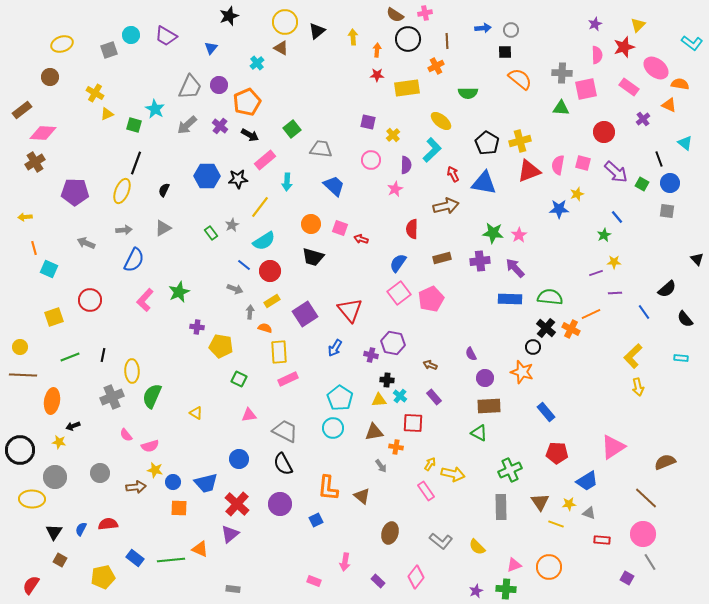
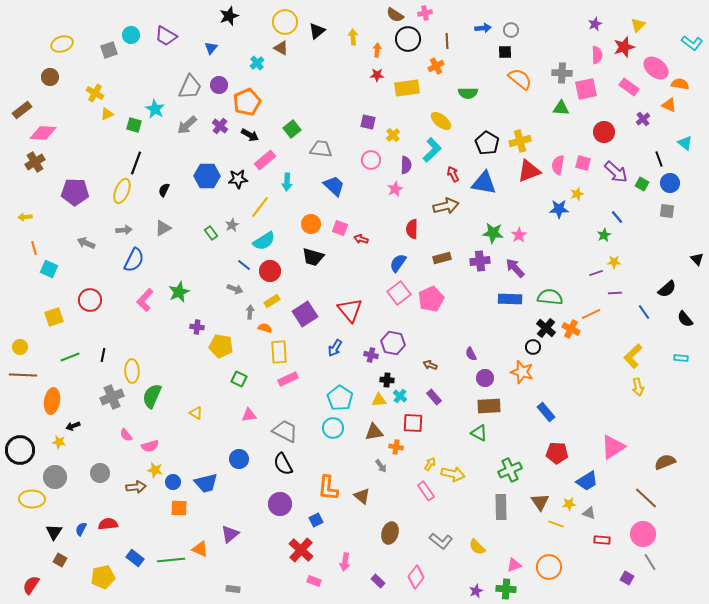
red cross at (237, 504): moved 64 px right, 46 px down
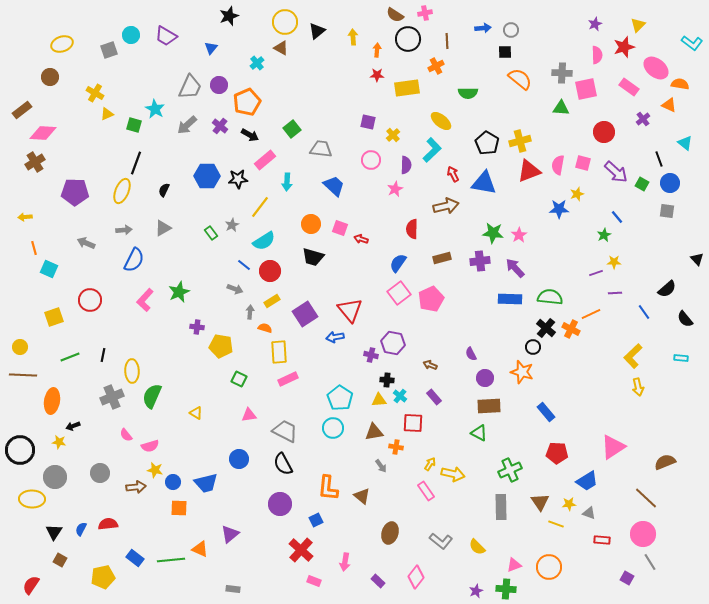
blue arrow at (335, 348): moved 11 px up; rotated 48 degrees clockwise
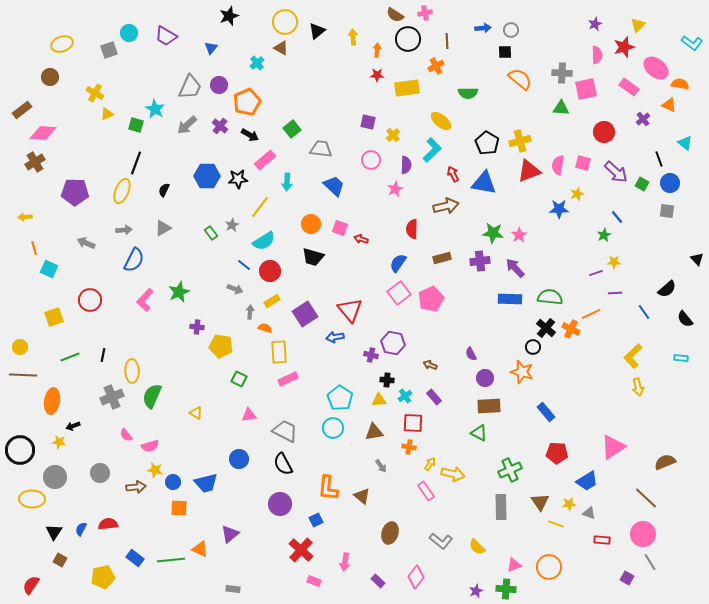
cyan circle at (131, 35): moved 2 px left, 2 px up
green square at (134, 125): moved 2 px right
cyan cross at (400, 396): moved 5 px right; rotated 16 degrees clockwise
orange cross at (396, 447): moved 13 px right
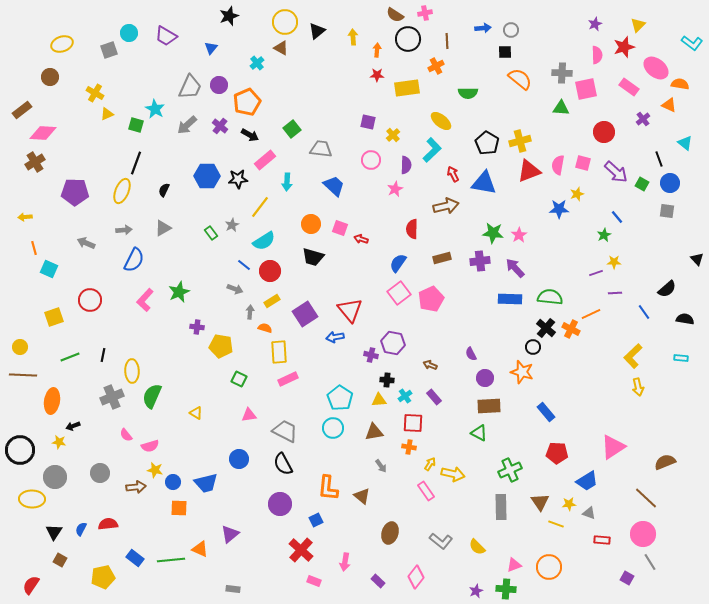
black semicircle at (685, 319): rotated 138 degrees clockwise
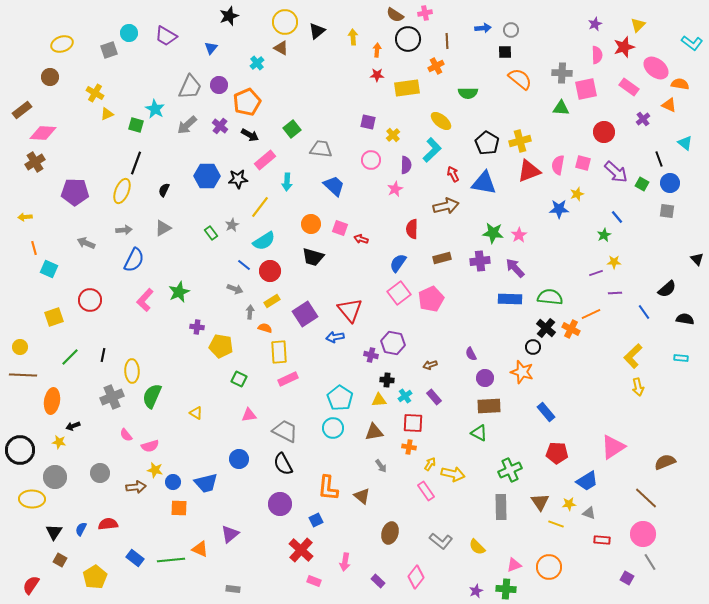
green line at (70, 357): rotated 24 degrees counterclockwise
brown arrow at (430, 365): rotated 40 degrees counterclockwise
yellow pentagon at (103, 577): moved 8 px left; rotated 20 degrees counterclockwise
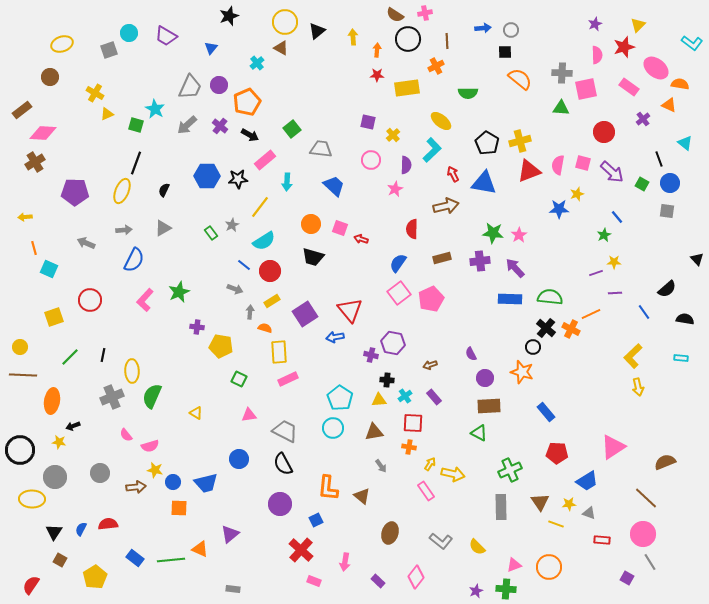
purple arrow at (616, 172): moved 4 px left
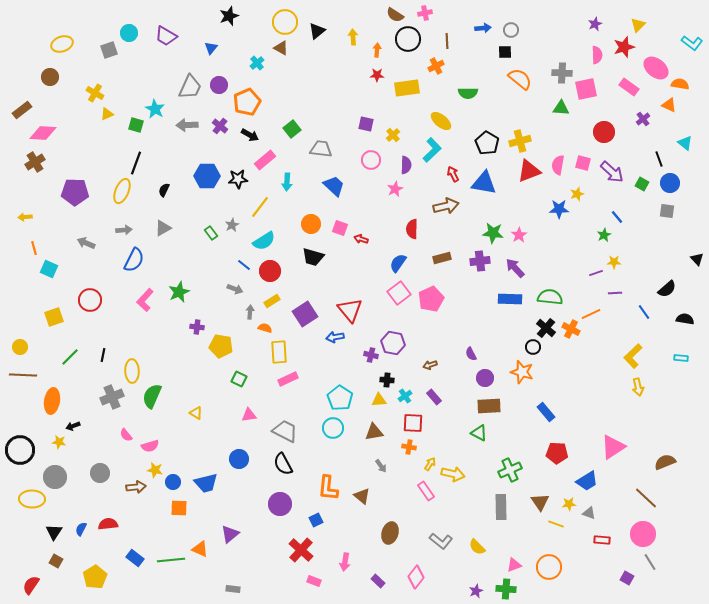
purple square at (368, 122): moved 2 px left, 2 px down
gray arrow at (187, 125): rotated 40 degrees clockwise
brown square at (60, 560): moved 4 px left, 1 px down
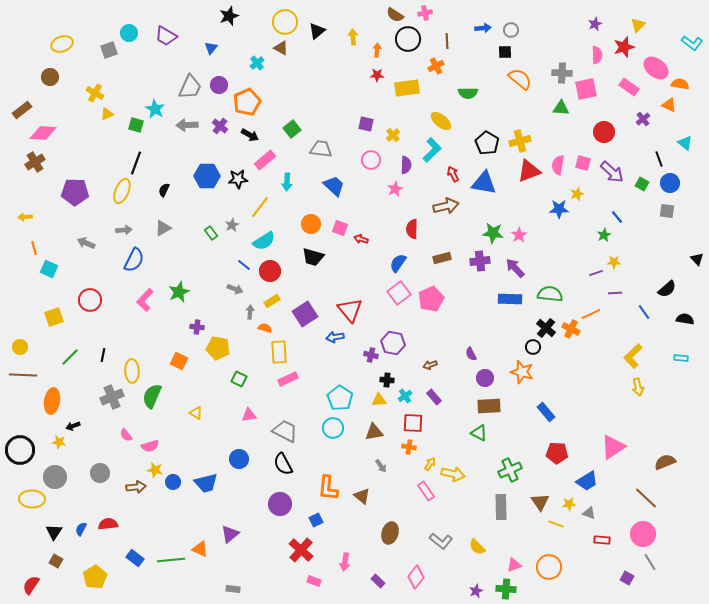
green semicircle at (550, 297): moved 3 px up
yellow pentagon at (221, 346): moved 3 px left, 2 px down
orange square at (179, 508): moved 147 px up; rotated 24 degrees clockwise
